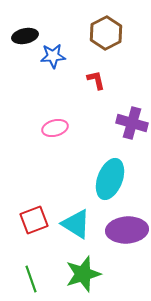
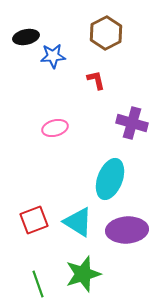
black ellipse: moved 1 px right, 1 px down
cyan triangle: moved 2 px right, 2 px up
green line: moved 7 px right, 5 px down
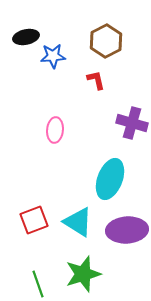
brown hexagon: moved 8 px down
pink ellipse: moved 2 px down; rotated 70 degrees counterclockwise
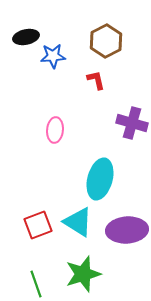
cyan ellipse: moved 10 px left; rotated 6 degrees counterclockwise
red square: moved 4 px right, 5 px down
green line: moved 2 px left
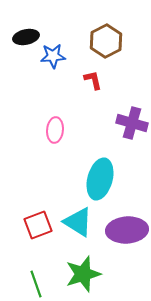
red L-shape: moved 3 px left
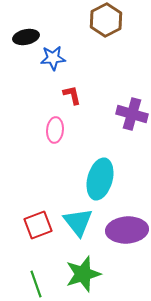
brown hexagon: moved 21 px up
blue star: moved 2 px down
red L-shape: moved 21 px left, 15 px down
purple cross: moved 9 px up
cyan triangle: rotated 20 degrees clockwise
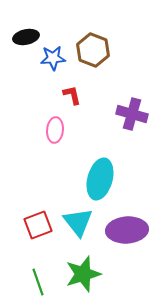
brown hexagon: moved 13 px left, 30 px down; rotated 12 degrees counterclockwise
green line: moved 2 px right, 2 px up
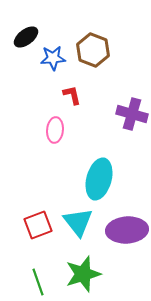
black ellipse: rotated 25 degrees counterclockwise
cyan ellipse: moved 1 px left
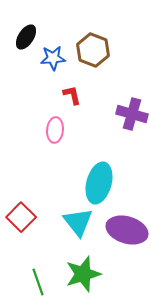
black ellipse: rotated 20 degrees counterclockwise
cyan ellipse: moved 4 px down
red square: moved 17 px left, 8 px up; rotated 24 degrees counterclockwise
purple ellipse: rotated 21 degrees clockwise
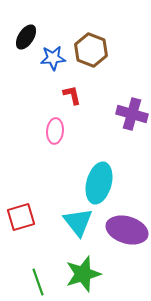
brown hexagon: moved 2 px left
pink ellipse: moved 1 px down
red square: rotated 28 degrees clockwise
